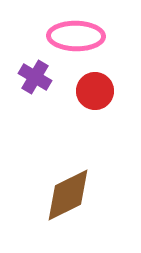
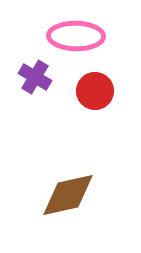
brown diamond: rotated 14 degrees clockwise
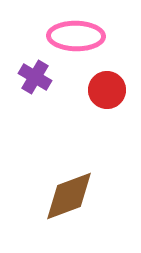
red circle: moved 12 px right, 1 px up
brown diamond: moved 1 px right, 1 px down; rotated 8 degrees counterclockwise
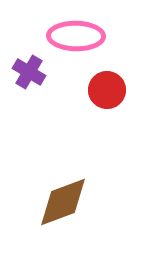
purple cross: moved 6 px left, 5 px up
brown diamond: moved 6 px left, 6 px down
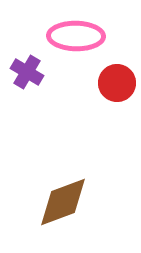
purple cross: moved 2 px left
red circle: moved 10 px right, 7 px up
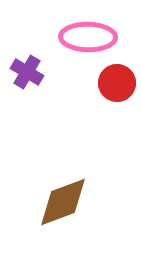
pink ellipse: moved 12 px right, 1 px down
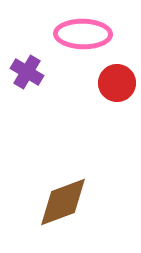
pink ellipse: moved 5 px left, 3 px up
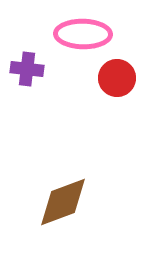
purple cross: moved 3 px up; rotated 24 degrees counterclockwise
red circle: moved 5 px up
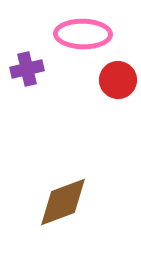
purple cross: rotated 20 degrees counterclockwise
red circle: moved 1 px right, 2 px down
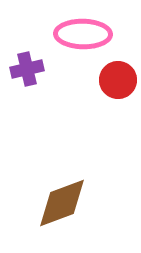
brown diamond: moved 1 px left, 1 px down
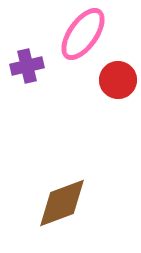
pink ellipse: rotated 56 degrees counterclockwise
purple cross: moved 3 px up
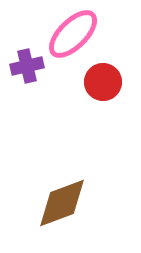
pink ellipse: moved 10 px left; rotated 10 degrees clockwise
red circle: moved 15 px left, 2 px down
